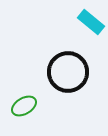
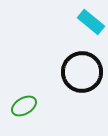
black circle: moved 14 px right
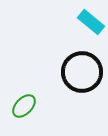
green ellipse: rotated 15 degrees counterclockwise
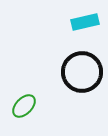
cyan rectangle: moved 6 px left; rotated 52 degrees counterclockwise
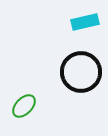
black circle: moved 1 px left
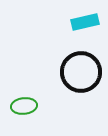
green ellipse: rotated 40 degrees clockwise
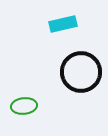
cyan rectangle: moved 22 px left, 2 px down
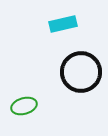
green ellipse: rotated 10 degrees counterclockwise
